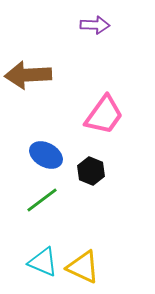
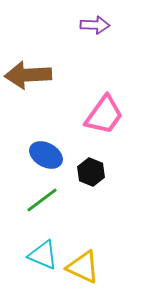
black hexagon: moved 1 px down
cyan triangle: moved 7 px up
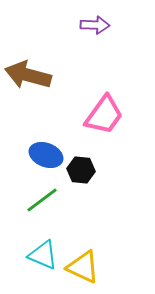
brown arrow: rotated 18 degrees clockwise
blue ellipse: rotated 8 degrees counterclockwise
black hexagon: moved 10 px left, 2 px up; rotated 16 degrees counterclockwise
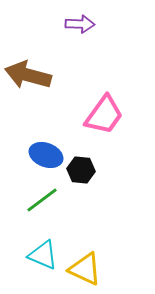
purple arrow: moved 15 px left, 1 px up
yellow triangle: moved 2 px right, 2 px down
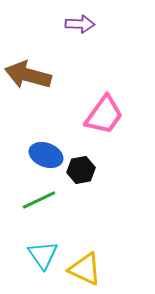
black hexagon: rotated 16 degrees counterclockwise
green line: moved 3 px left; rotated 12 degrees clockwise
cyan triangle: rotated 32 degrees clockwise
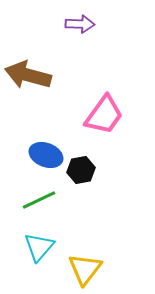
cyan triangle: moved 4 px left, 8 px up; rotated 16 degrees clockwise
yellow triangle: rotated 42 degrees clockwise
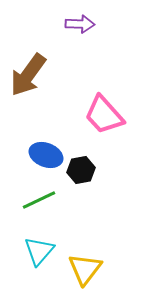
brown arrow: rotated 69 degrees counterclockwise
pink trapezoid: rotated 102 degrees clockwise
cyan triangle: moved 4 px down
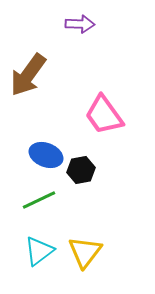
pink trapezoid: rotated 6 degrees clockwise
cyan triangle: rotated 12 degrees clockwise
yellow triangle: moved 17 px up
